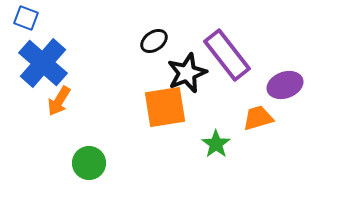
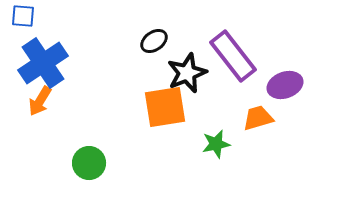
blue square: moved 3 px left, 2 px up; rotated 15 degrees counterclockwise
purple rectangle: moved 6 px right, 1 px down
blue cross: rotated 15 degrees clockwise
orange arrow: moved 19 px left
green star: rotated 24 degrees clockwise
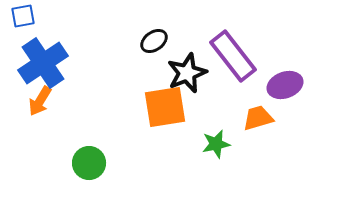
blue square: rotated 15 degrees counterclockwise
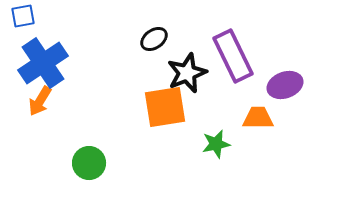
black ellipse: moved 2 px up
purple rectangle: rotated 12 degrees clockwise
orange trapezoid: rotated 16 degrees clockwise
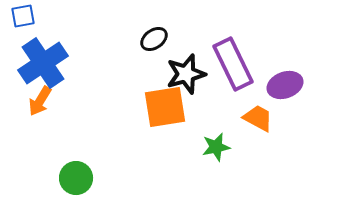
purple rectangle: moved 8 px down
black star: moved 1 px left, 1 px down; rotated 6 degrees clockwise
orange trapezoid: rotated 28 degrees clockwise
green star: moved 3 px down
green circle: moved 13 px left, 15 px down
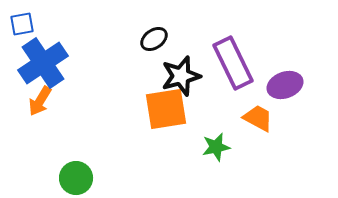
blue square: moved 1 px left, 8 px down
purple rectangle: moved 1 px up
black star: moved 5 px left, 2 px down
orange square: moved 1 px right, 2 px down
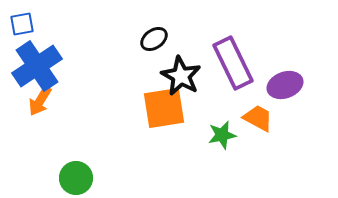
blue cross: moved 6 px left, 3 px down
black star: rotated 27 degrees counterclockwise
orange square: moved 2 px left, 1 px up
green star: moved 6 px right, 12 px up
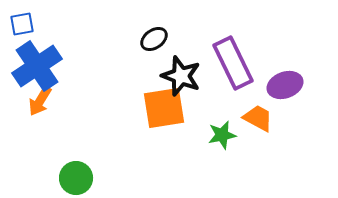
black star: rotated 9 degrees counterclockwise
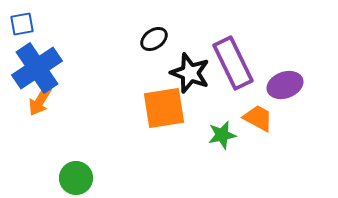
blue cross: moved 2 px down
black star: moved 9 px right, 3 px up
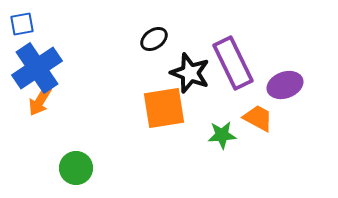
green star: rotated 8 degrees clockwise
green circle: moved 10 px up
